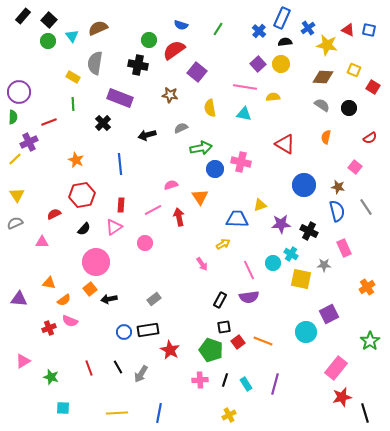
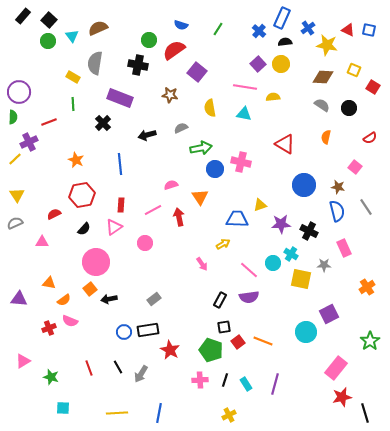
pink line at (249, 270): rotated 24 degrees counterclockwise
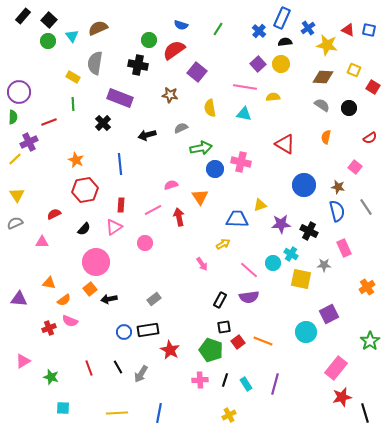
red hexagon at (82, 195): moved 3 px right, 5 px up
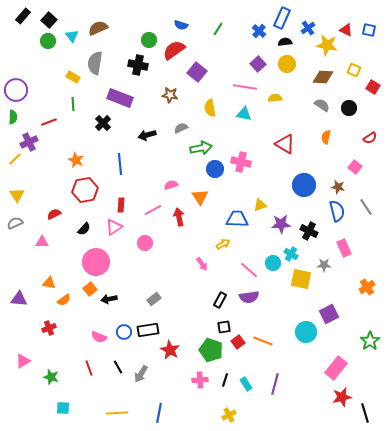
red triangle at (348, 30): moved 2 px left
yellow circle at (281, 64): moved 6 px right
purple circle at (19, 92): moved 3 px left, 2 px up
yellow semicircle at (273, 97): moved 2 px right, 1 px down
pink semicircle at (70, 321): moved 29 px right, 16 px down
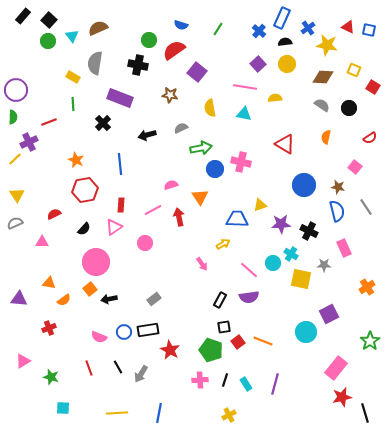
red triangle at (346, 30): moved 2 px right, 3 px up
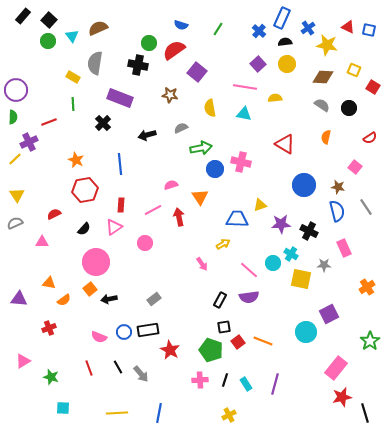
green circle at (149, 40): moved 3 px down
gray arrow at (141, 374): rotated 72 degrees counterclockwise
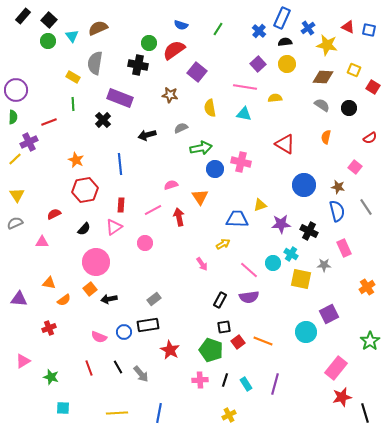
black cross at (103, 123): moved 3 px up
black rectangle at (148, 330): moved 5 px up
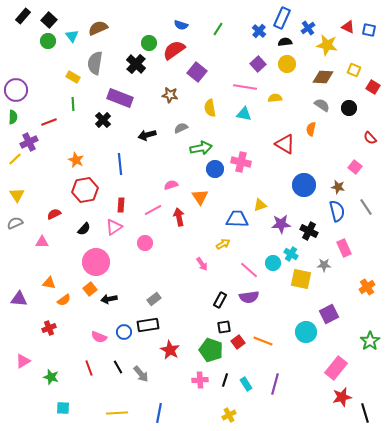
black cross at (138, 65): moved 2 px left, 1 px up; rotated 30 degrees clockwise
orange semicircle at (326, 137): moved 15 px left, 8 px up
red semicircle at (370, 138): rotated 80 degrees clockwise
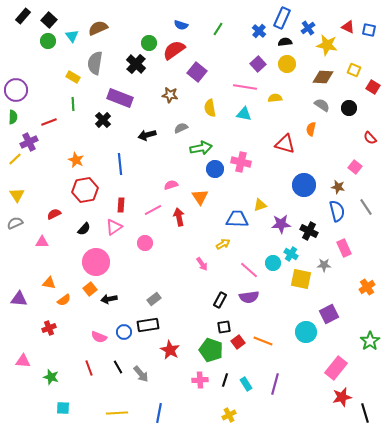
red triangle at (285, 144): rotated 15 degrees counterclockwise
pink triangle at (23, 361): rotated 35 degrees clockwise
